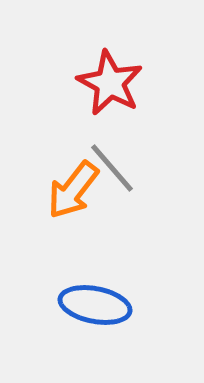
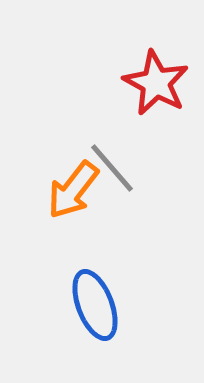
red star: moved 46 px right
blue ellipse: rotated 58 degrees clockwise
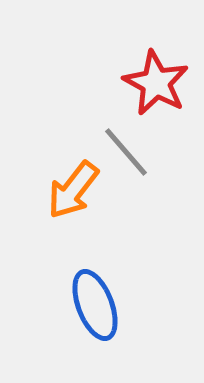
gray line: moved 14 px right, 16 px up
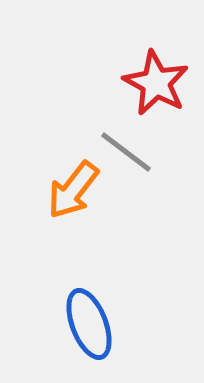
gray line: rotated 12 degrees counterclockwise
blue ellipse: moved 6 px left, 19 px down
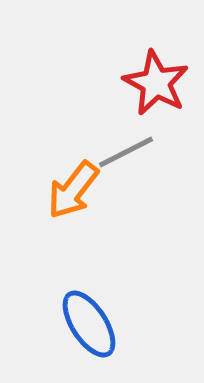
gray line: rotated 64 degrees counterclockwise
blue ellipse: rotated 12 degrees counterclockwise
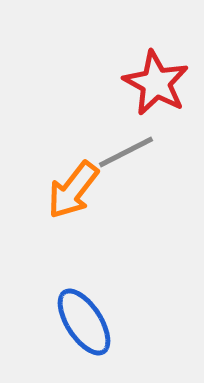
blue ellipse: moved 5 px left, 2 px up
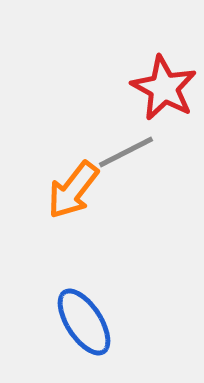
red star: moved 8 px right, 5 px down
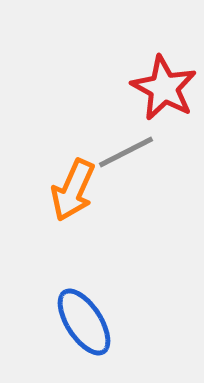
orange arrow: rotated 14 degrees counterclockwise
